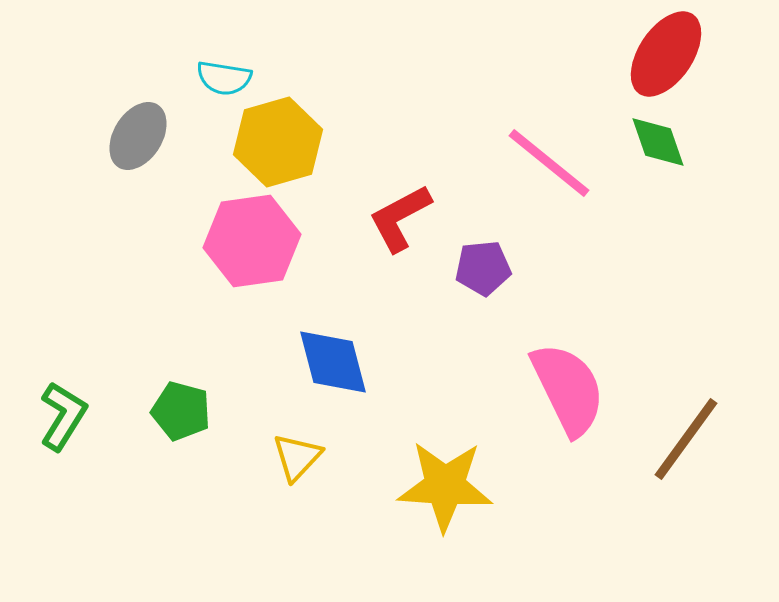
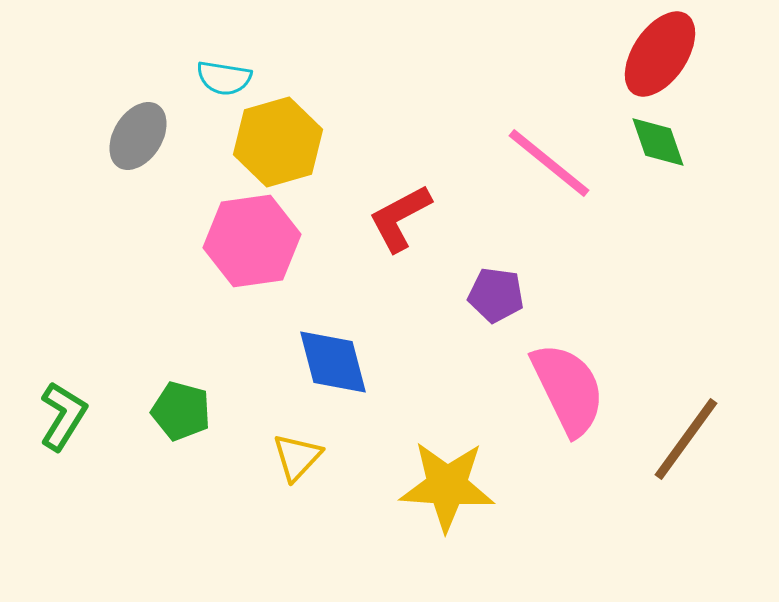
red ellipse: moved 6 px left
purple pentagon: moved 13 px right, 27 px down; rotated 14 degrees clockwise
yellow star: moved 2 px right
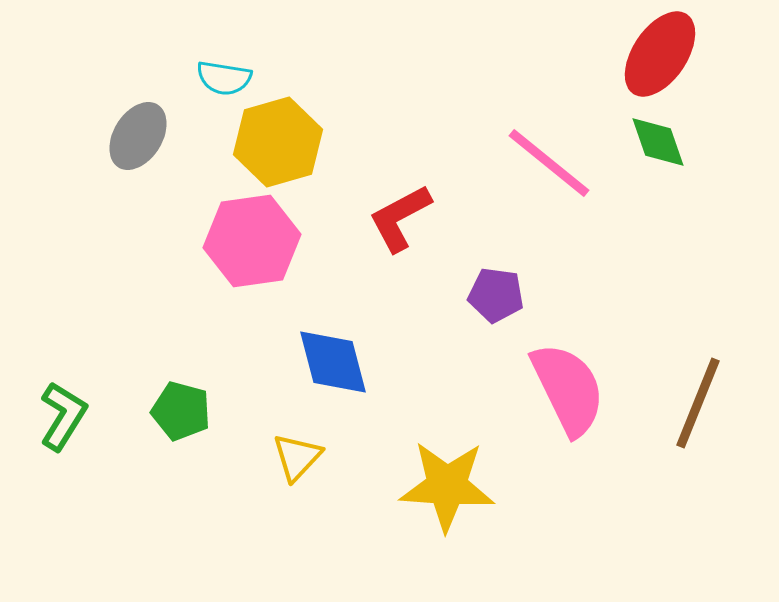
brown line: moved 12 px right, 36 px up; rotated 14 degrees counterclockwise
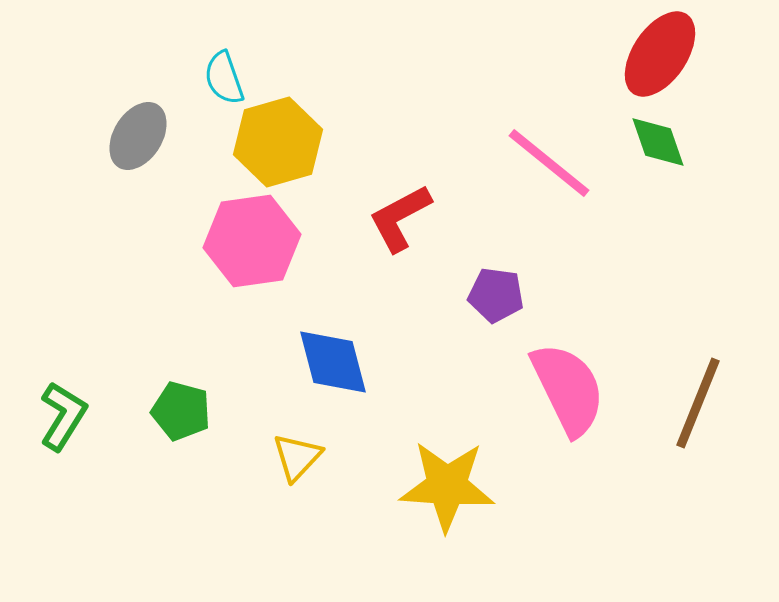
cyan semicircle: rotated 62 degrees clockwise
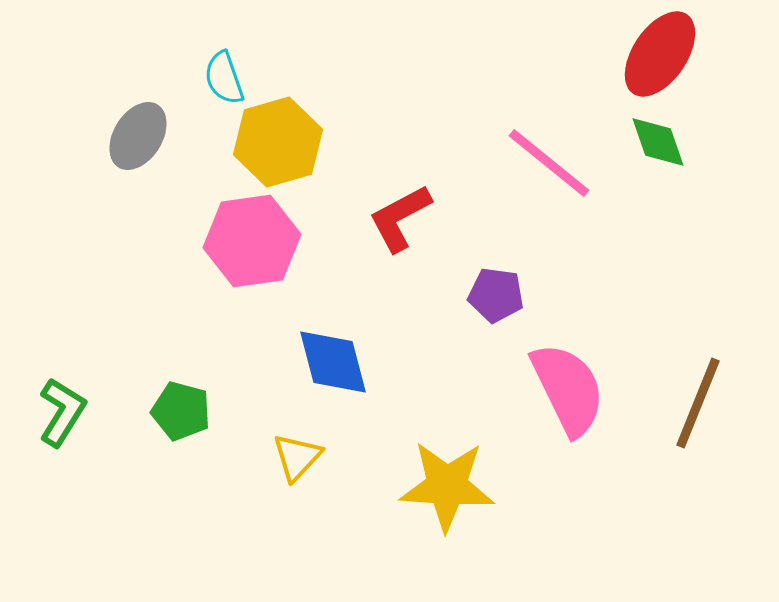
green L-shape: moved 1 px left, 4 px up
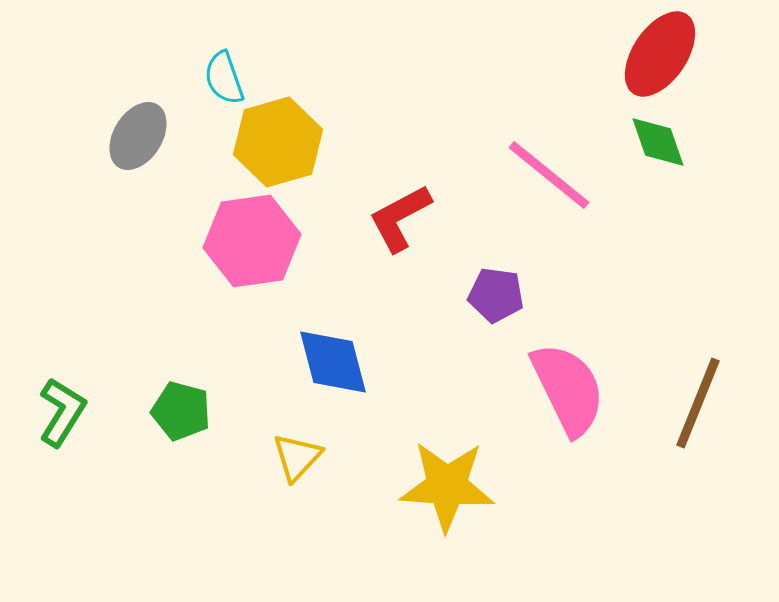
pink line: moved 12 px down
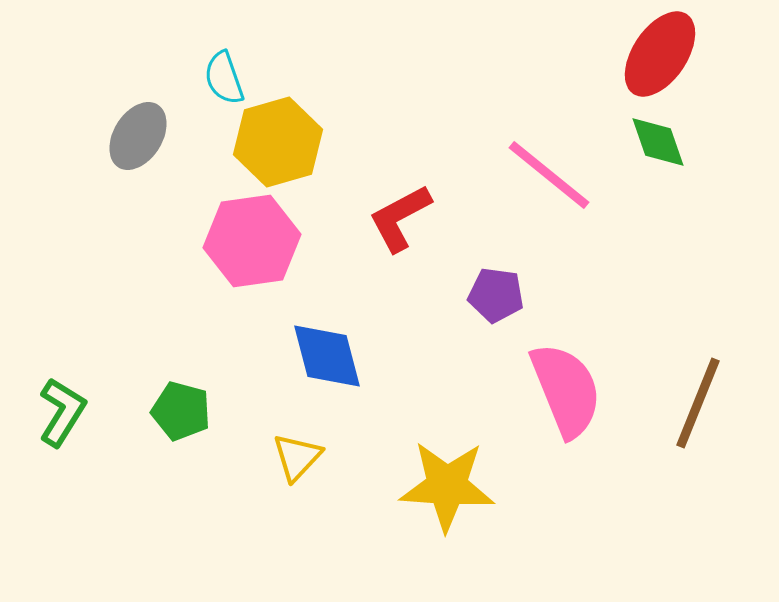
blue diamond: moved 6 px left, 6 px up
pink semicircle: moved 2 px left, 1 px down; rotated 4 degrees clockwise
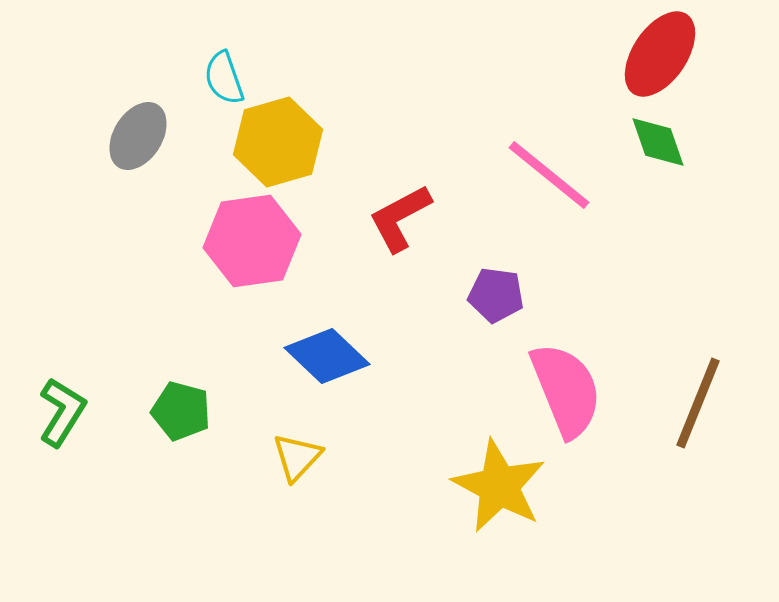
blue diamond: rotated 32 degrees counterclockwise
yellow star: moved 52 px right; rotated 24 degrees clockwise
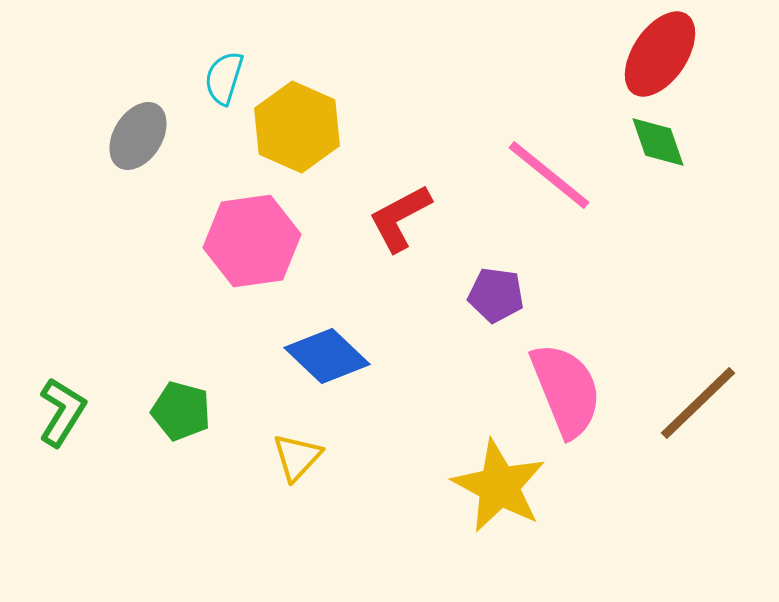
cyan semicircle: rotated 36 degrees clockwise
yellow hexagon: moved 19 px right, 15 px up; rotated 20 degrees counterclockwise
brown line: rotated 24 degrees clockwise
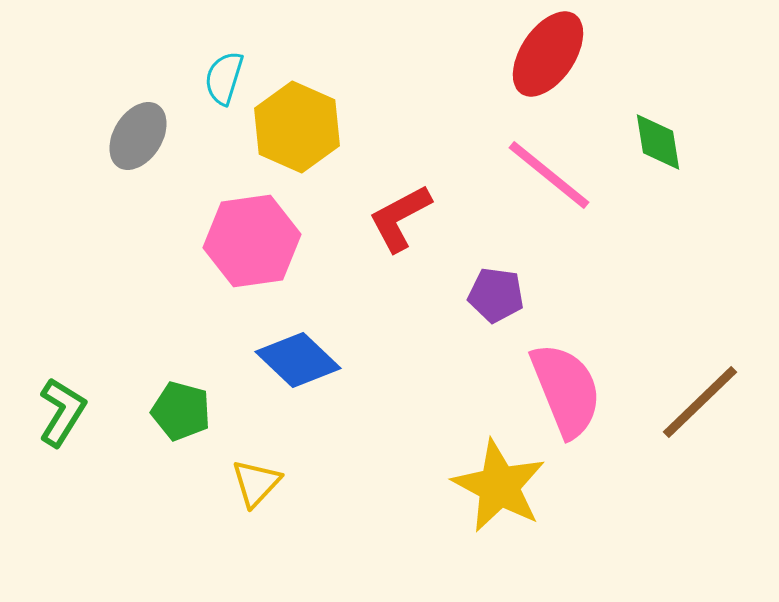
red ellipse: moved 112 px left
green diamond: rotated 10 degrees clockwise
blue diamond: moved 29 px left, 4 px down
brown line: moved 2 px right, 1 px up
yellow triangle: moved 41 px left, 26 px down
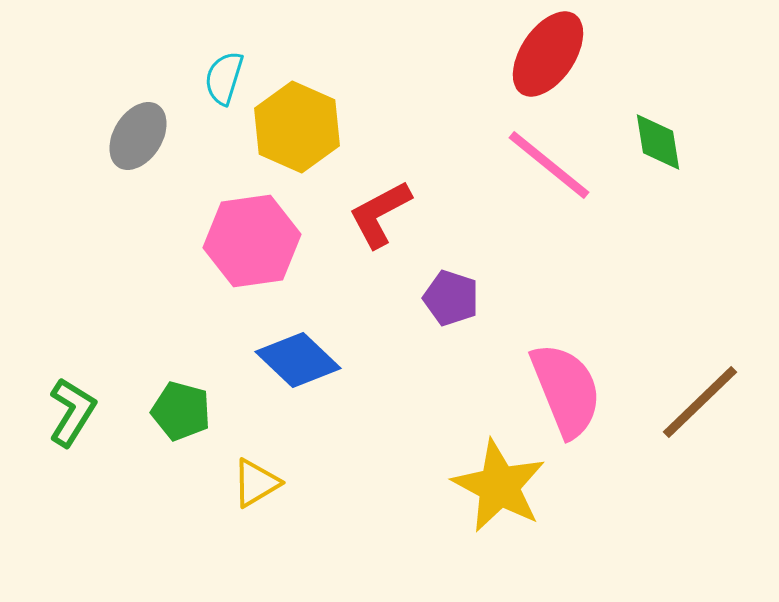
pink line: moved 10 px up
red L-shape: moved 20 px left, 4 px up
purple pentagon: moved 45 px left, 3 px down; rotated 10 degrees clockwise
green L-shape: moved 10 px right
yellow triangle: rotated 16 degrees clockwise
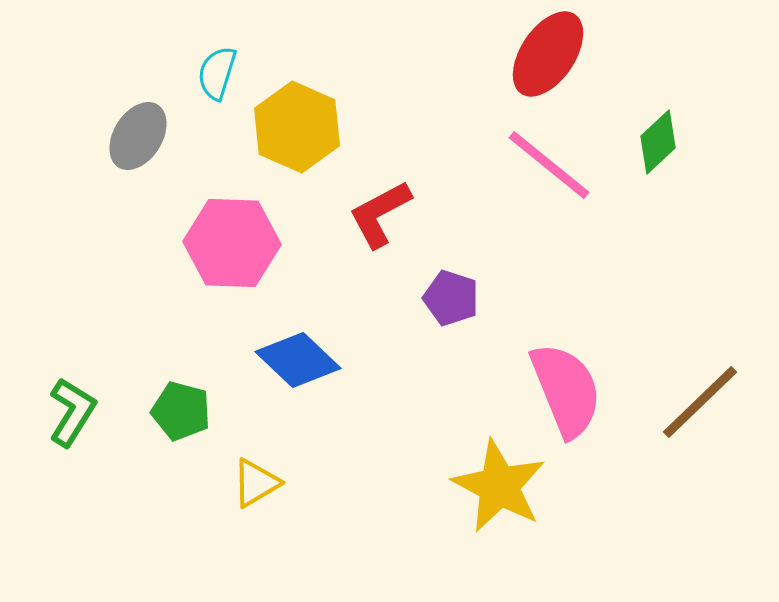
cyan semicircle: moved 7 px left, 5 px up
green diamond: rotated 56 degrees clockwise
pink hexagon: moved 20 px left, 2 px down; rotated 10 degrees clockwise
